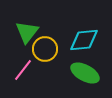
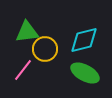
green triangle: rotated 45 degrees clockwise
cyan diamond: rotated 8 degrees counterclockwise
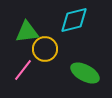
cyan diamond: moved 10 px left, 20 px up
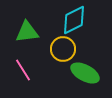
cyan diamond: rotated 12 degrees counterclockwise
yellow circle: moved 18 px right
pink line: rotated 70 degrees counterclockwise
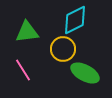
cyan diamond: moved 1 px right
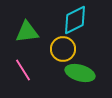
green ellipse: moved 5 px left; rotated 12 degrees counterclockwise
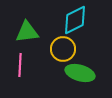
pink line: moved 3 px left, 5 px up; rotated 35 degrees clockwise
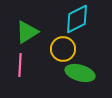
cyan diamond: moved 2 px right, 1 px up
green triangle: rotated 25 degrees counterclockwise
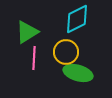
yellow circle: moved 3 px right, 3 px down
pink line: moved 14 px right, 7 px up
green ellipse: moved 2 px left
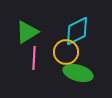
cyan diamond: moved 12 px down
